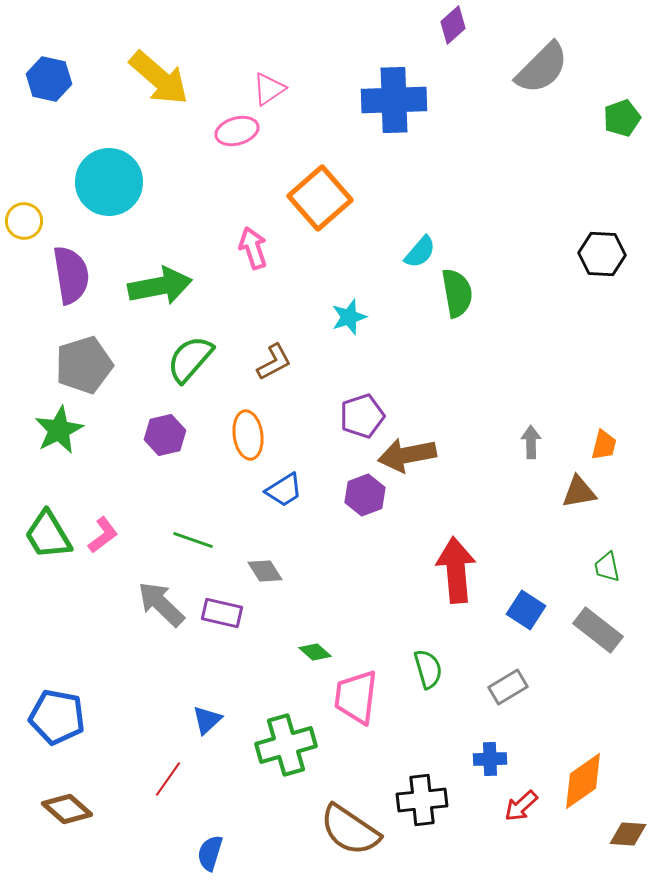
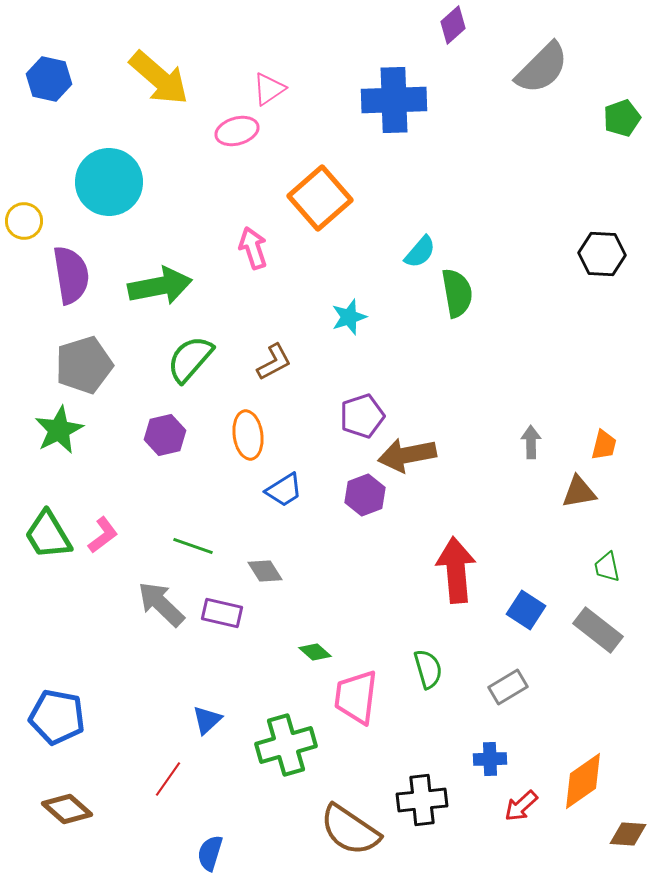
green line at (193, 540): moved 6 px down
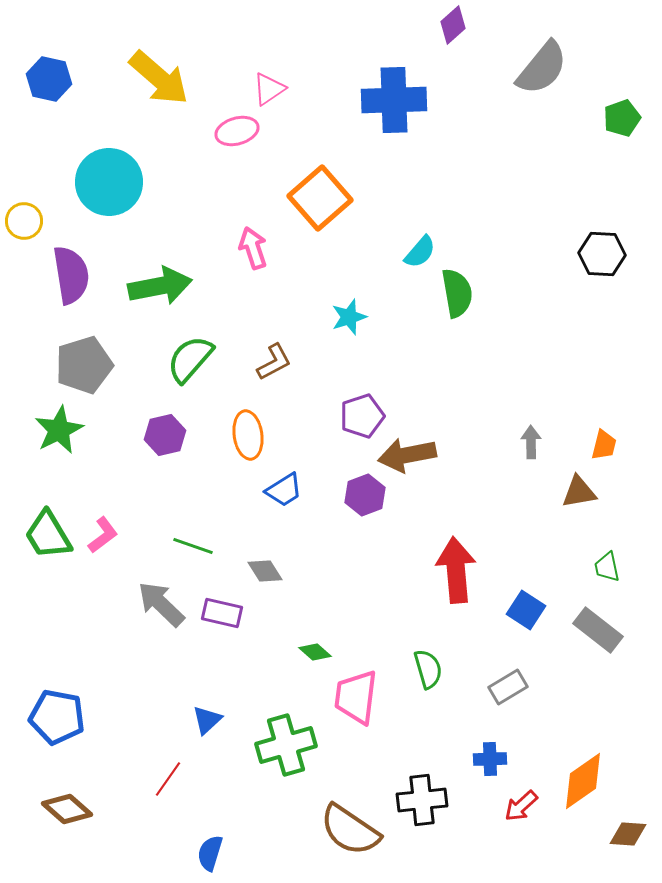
gray semicircle at (542, 68): rotated 6 degrees counterclockwise
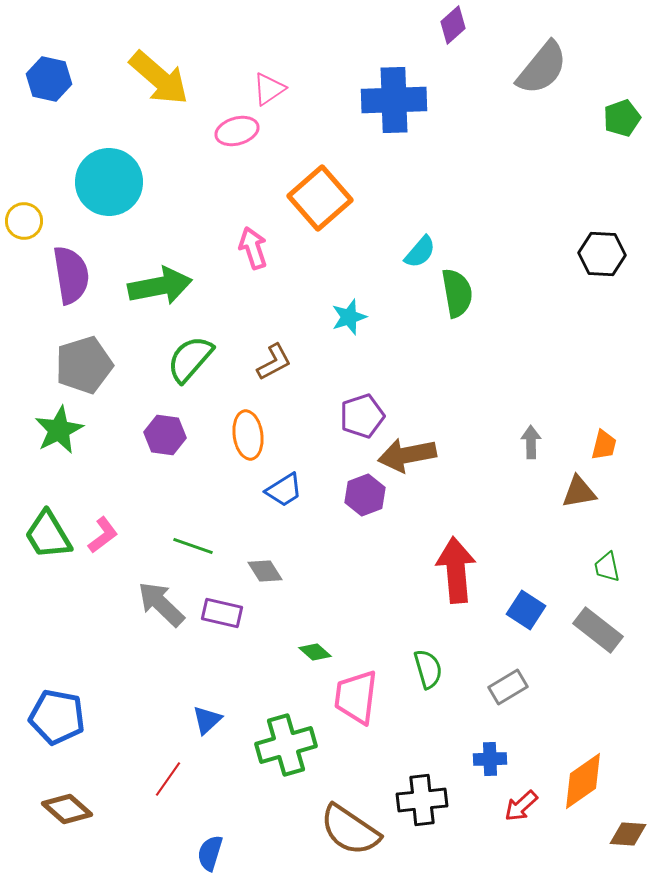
purple hexagon at (165, 435): rotated 21 degrees clockwise
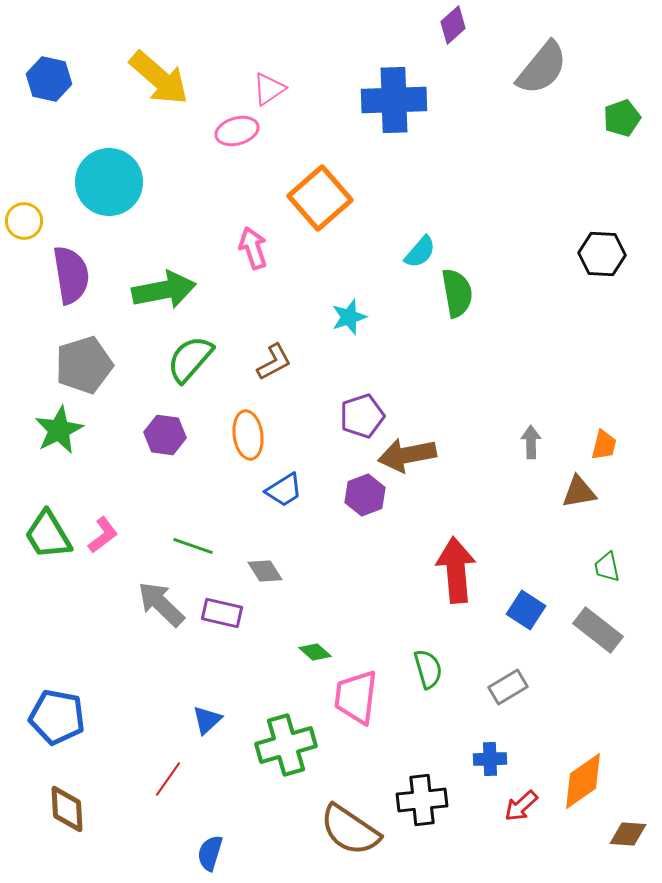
green arrow at (160, 286): moved 4 px right, 4 px down
brown diamond at (67, 809): rotated 45 degrees clockwise
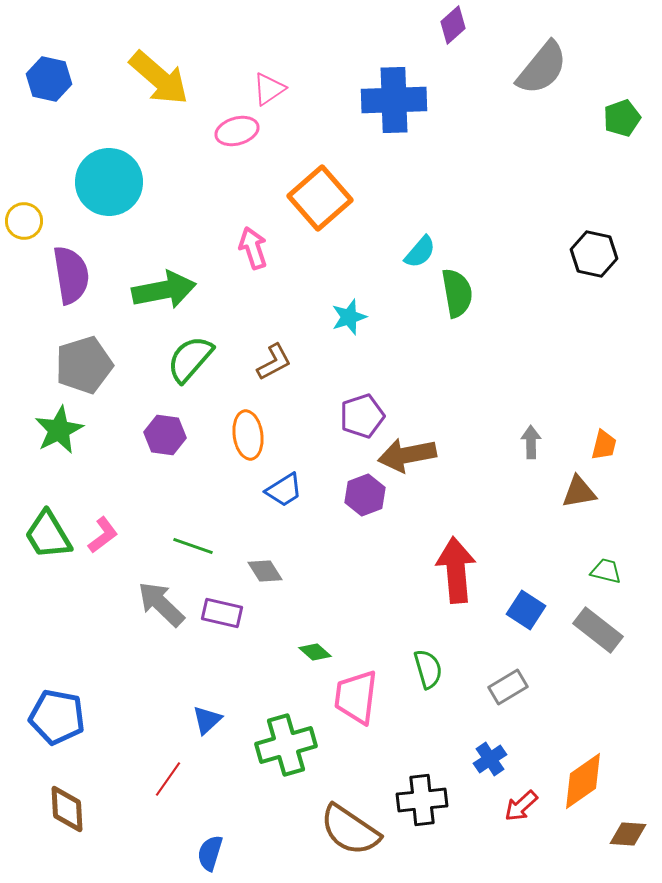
black hexagon at (602, 254): moved 8 px left; rotated 9 degrees clockwise
green trapezoid at (607, 567): moved 1 px left, 4 px down; rotated 116 degrees clockwise
blue cross at (490, 759): rotated 32 degrees counterclockwise
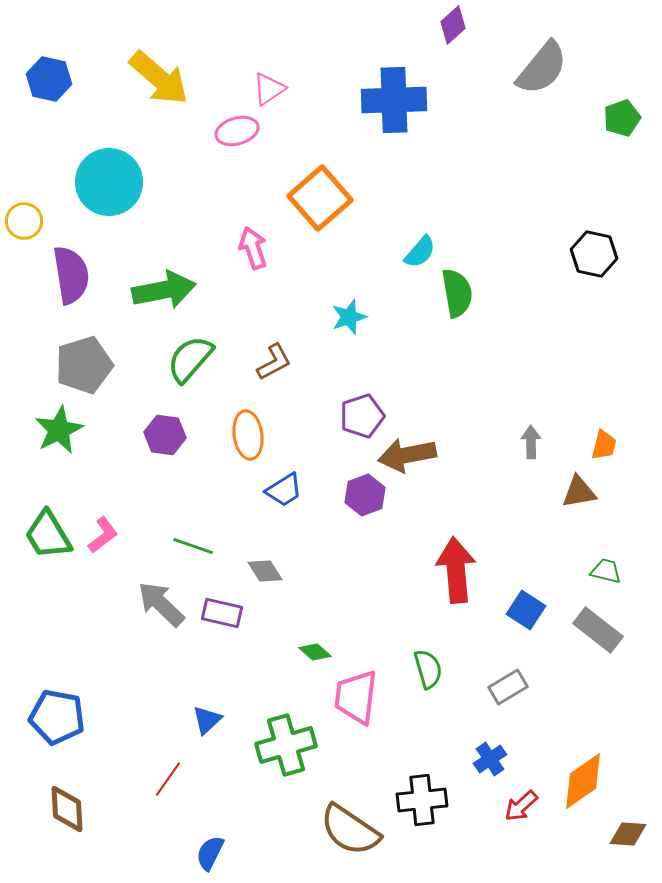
blue semicircle at (210, 853): rotated 9 degrees clockwise
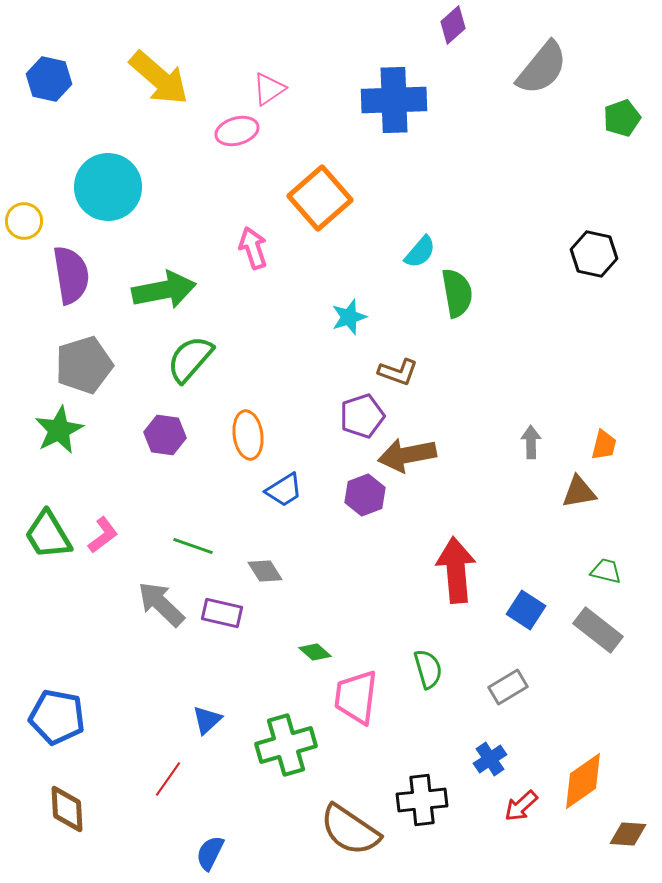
cyan circle at (109, 182): moved 1 px left, 5 px down
brown L-shape at (274, 362): moved 124 px right, 10 px down; rotated 48 degrees clockwise
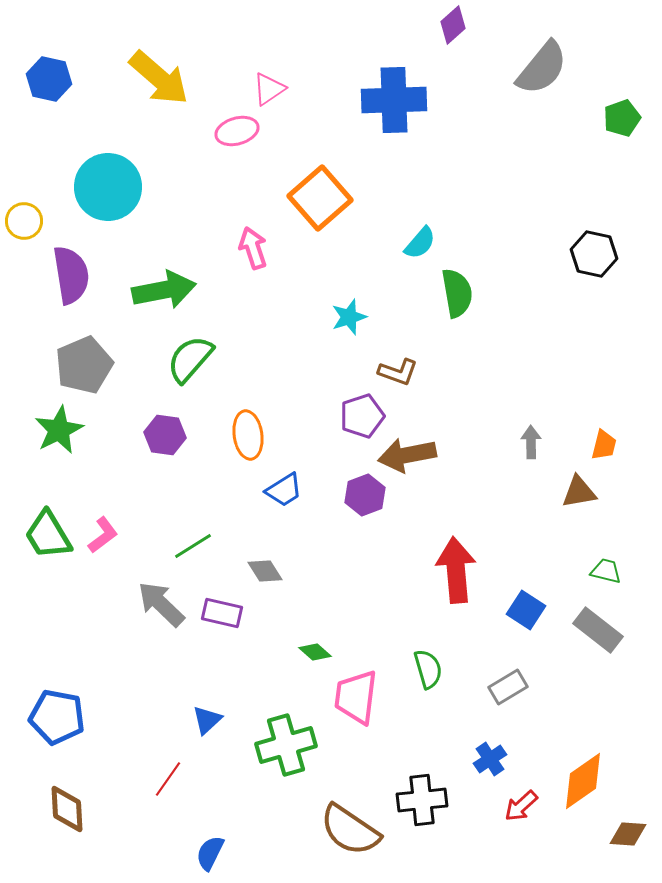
cyan semicircle at (420, 252): moved 9 px up
gray pentagon at (84, 365): rotated 6 degrees counterclockwise
green line at (193, 546): rotated 51 degrees counterclockwise
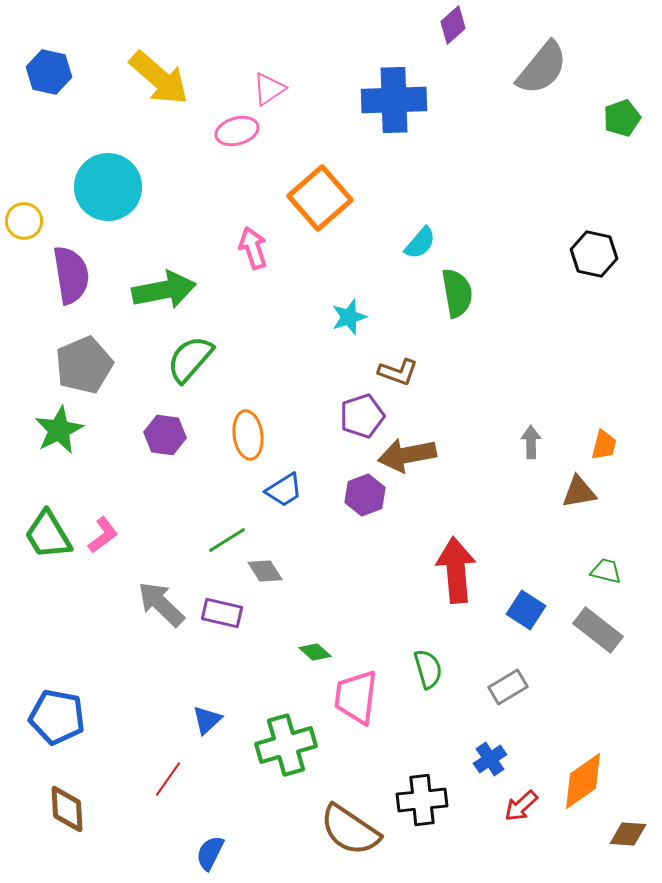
blue hexagon at (49, 79): moved 7 px up
green line at (193, 546): moved 34 px right, 6 px up
